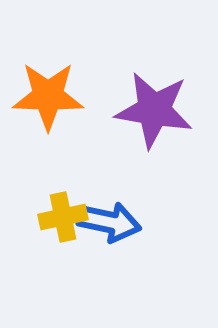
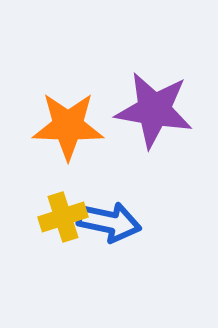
orange star: moved 20 px right, 30 px down
yellow cross: rotated 6 degrees counterclockwise
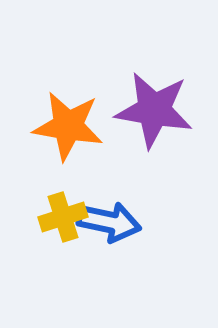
orange star: rotated 8 degrees clockwise
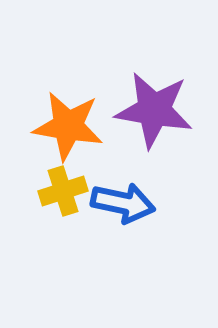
yellow cross: moved 26 px up
blue arrow: moved 14 px right, 19 px up
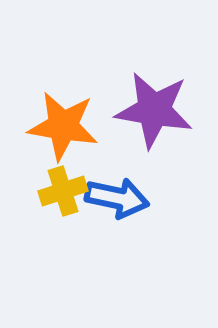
orange star: moved 5 px left
blue arrow: moved 6 px left, 5 px up
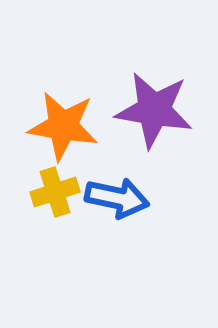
yellow cross: moved 8 px left, 1 px down
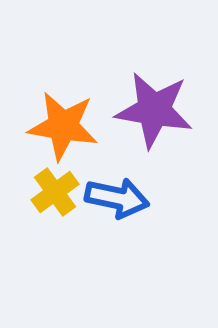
yellow cross: rotated 18 degrees counterclockwise
